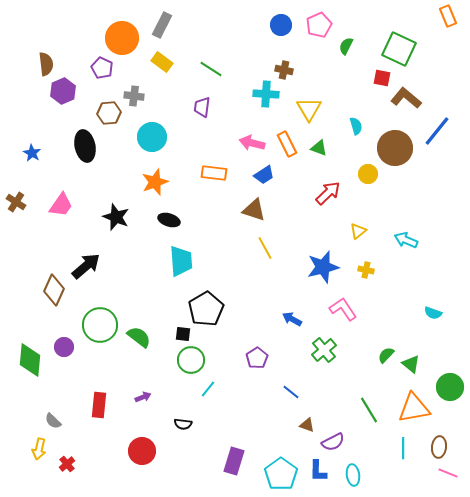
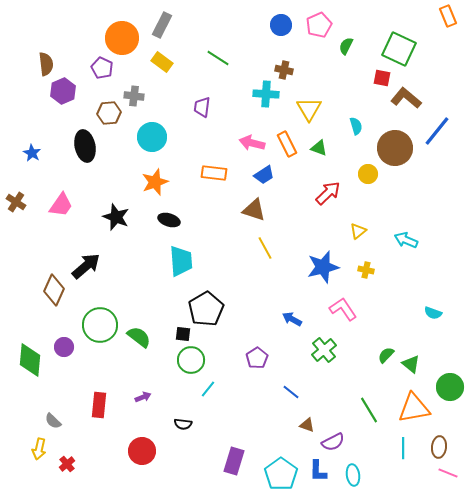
green line at (211, 69): moved 7 px right, 11 px up
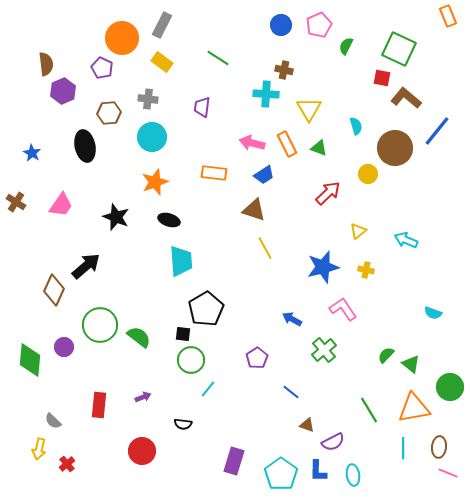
gray cross at (134, 96): moved 14 px right, 3 px down
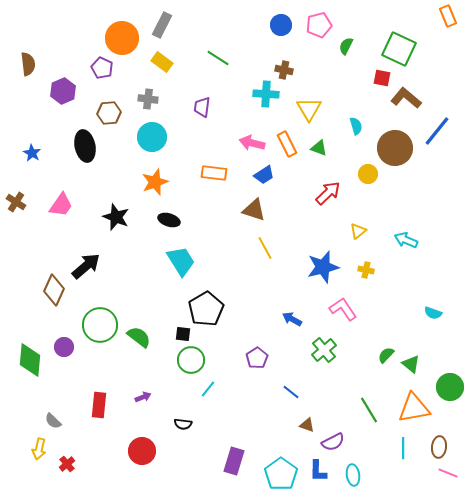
pink pentagon at (319, 25): rotated 10 degrees clockwise
brown semicircle at (46, 64): moved 18 px left
cyan trapezoid at (181, 261): rotated 28 degrees counterclockwise
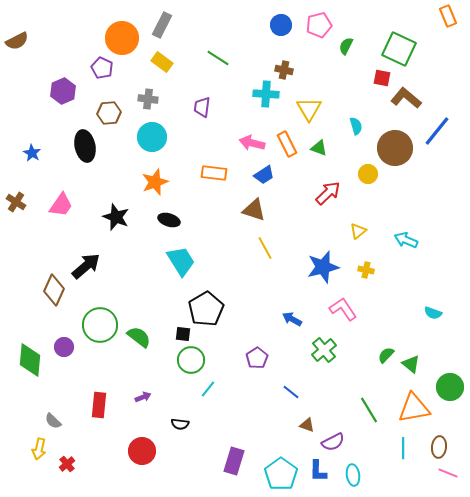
brown semicircle at (28, 64): moved 11 px left, 23 px up; rotated 70 degrees clockwise
black semicircle at (183, 424): moved 3 px left
